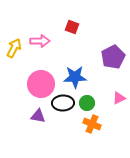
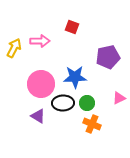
purple pentagon: moved 5 px left; rotated 15 degrees clockwise
purple triangle: rotated 21 degrees clockwise
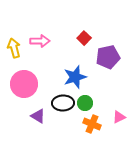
red square: moved 12 px right, 11 px down; rotated 24 degrees clockwise
yellow arrow: rotated 42 degrees counterclockwise
blue star: rotated 15 degrees counterclockwise
pink circle: moved 17 px left
pink triangle: moved 19 px down
green circle: moved 2 px left
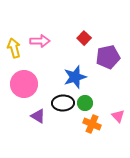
pink triangle: moved 1 px left, 1 px up; rotated 48 degrees counterclockwise
